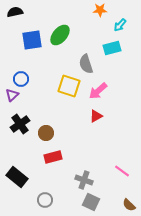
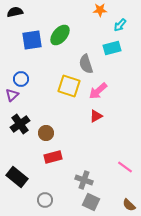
pink line: moved 3 px right, 4 px up
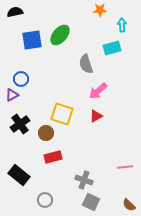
cyan arrow: moved 2 px right; rotated 136 degrees clockwise
yellow square: moved 7 px left, 28 px down
purple triangle: rotated 16 degrees clockwise
pink line: rotated 42 degrees counterclockwise
black rectangle: moved 2 px right, 2 px up
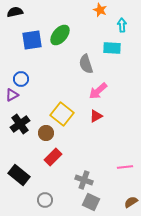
orange star: rotated 24 degrees clockwise
cyan rectangle: rotated 18 degrees clockwise
yellow square: rotated 20 degrees clockwise
red rectangle: rotated 30 degrees counterclockwise
brown semicircle: moved 2 px right, 3 px up; rotated 104 degrees clockwise
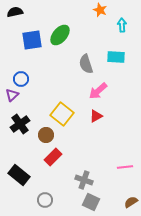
cyan rectangle: moved 4 px right, 9 px down
purple triangle: rotated 16 degrees counterclockwise
brown circle: moved 2 px down
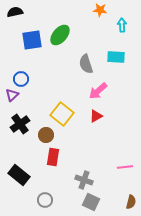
orange star: rotated 16 degrees counterclockwise
red rectangle: rotated 36 degrees counterclockwise
brown semicircle: rotated 136 degrees clockwise
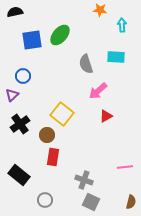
blue circle: moved 2 px right, 3 px up
red triangle: moved 10 px right
brown circle: moved 1 px right
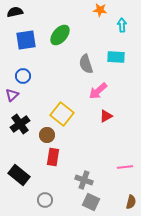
blue square: moved 6 px left
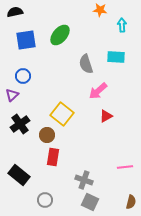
gray square: moved 1 px left
